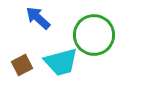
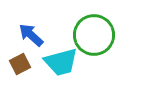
blue arrow: moved 7 px left, 17 px down
brown square: moved 2 px left, 1 px up
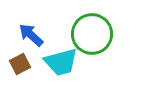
green circle: moved 2 px left, 1 px up
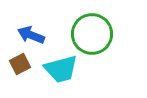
blue arrow: rotated 20 degrees counterclockwise
cyan trapezoid: moved 7 px down
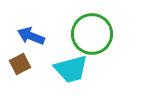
blue arrow: moved 1 px down
cyan trapezoid: moved 10 px right
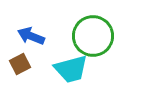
green circle: moved 1 px right, 2 px down
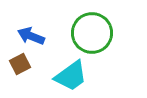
green circle: moved 1 px left, 3 px up
cyan trapezoid: moved 7 px down; rotated 21 degrees counterclockwise
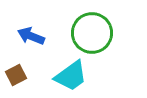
brown square: moved 4 px left, 11 px down
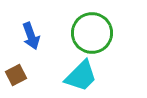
blue arrow: rotated 132 degrees counterclockwise
cyan trapezoid: moved 10 px right; rotated 9 degrees counterclockwise
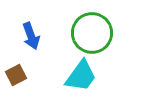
cyan trapezoid: rotated 9 degrees counterclockwise
